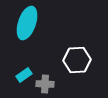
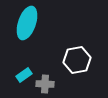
white hexagon: rotated 8 degrees counterclockwise
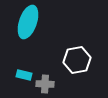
cyan ellipse: moved 1 px right, 1 px up
cyan rectangle: rotated 49 degrees clockwise
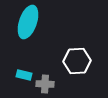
white hexagon: moved 1 px down; rotated 8 degrees clockwise
